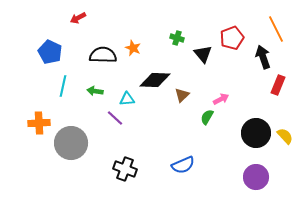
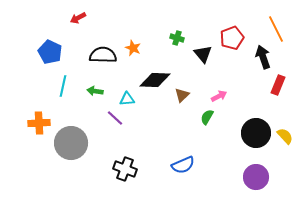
pink arrow: moved 2 px left, 3 px up
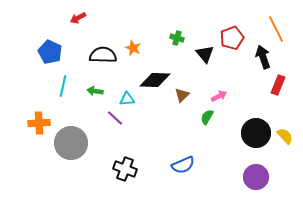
black triangle: moved 2 px right
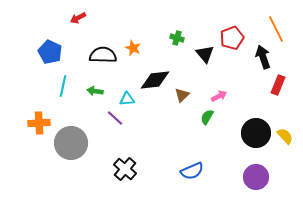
black diamond: rotated 8 degrees counterclockwise
blue semicircle: moved 9 px right, 6 px down
black cross: rotated 20 degrees clockwise
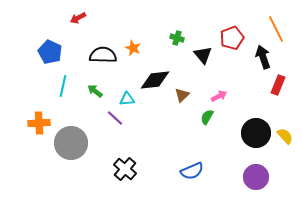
black triangle: moved 2 px left, 1 px down
green arrow: rotated 28 degrees clockwise
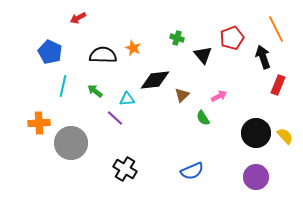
green semicircle: moved 4 px left, 1 px down; rotated 63 degrees counterclockwise
black cross: rotated 10 degrees counterclockwise
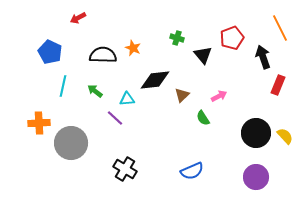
orange line: moved 4 px right, 1 px up
